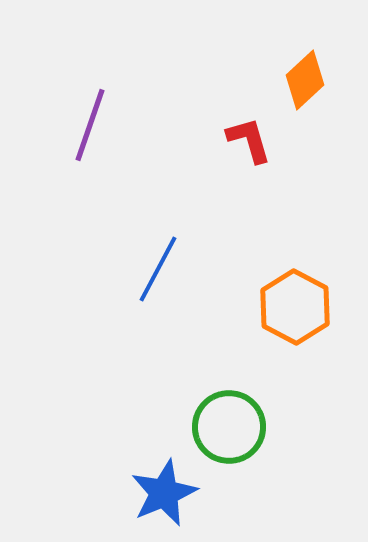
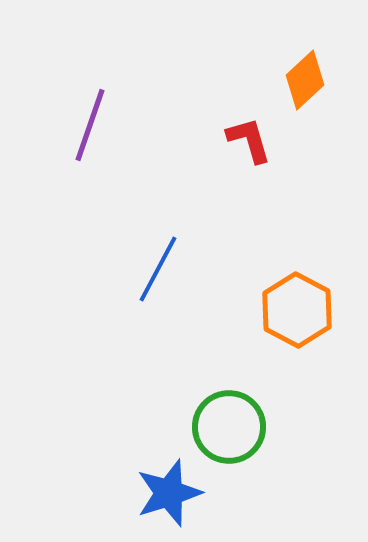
orange hexagon: moved 2 px right, 3 px down
blue star: moved 5 px right; rotated 6 degrees clockwise
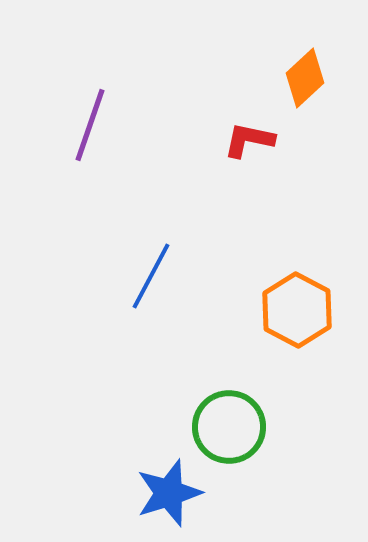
orange diamond: moved 2 px up
red L-shape: rotated 62 degrees counterclockwise
blue line: moved 7 px left, 7 px down
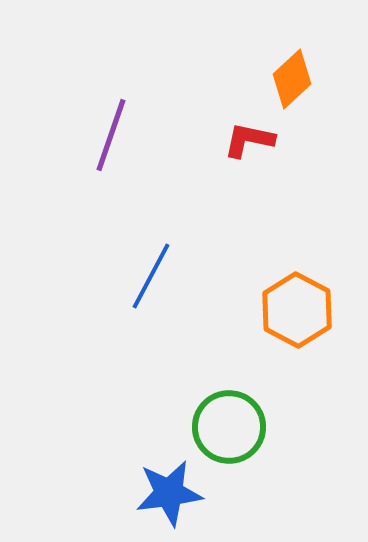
orange diamond: moved 13 px left, 1 px down
purple line: moved 21 px right, 10 px down
blue star: rotated 10 degrees clockwise
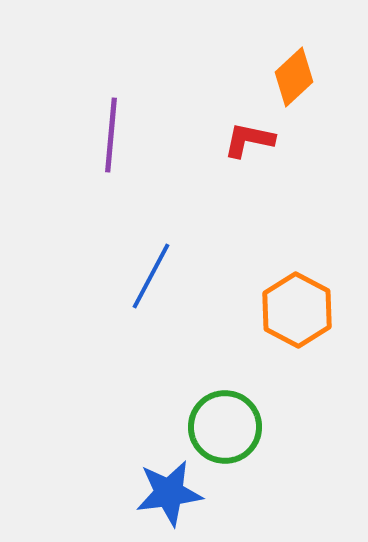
orange diamond: moved 2 px right, 2 px up
purple line: rotated 14 degrees counterclockwise
green circle: moved 4 px left
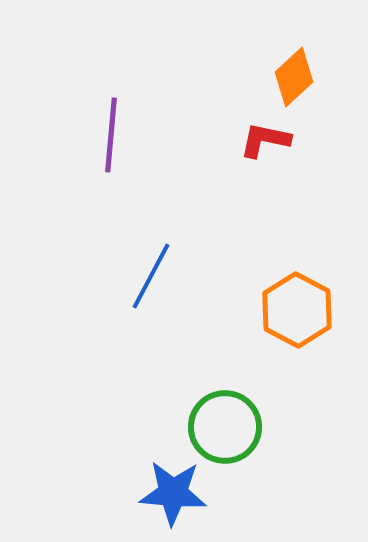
red L-shape: moved 16 px right
blue star: moved 4 px right; rotated 12 degrees clockwise
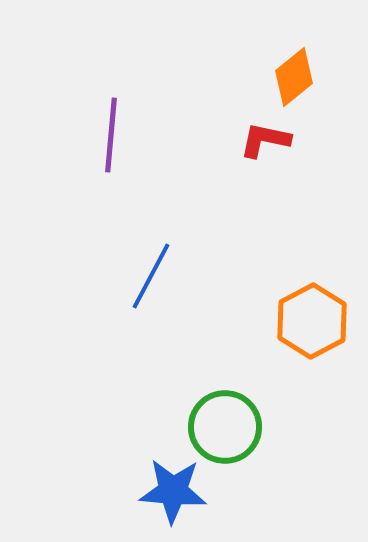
orange diamond: rotated 4 degrees clockwise
orange hexagon: moved 15 px right, 11 px down; rotated 4 degrees clockwise
blue star: moved 2 px up
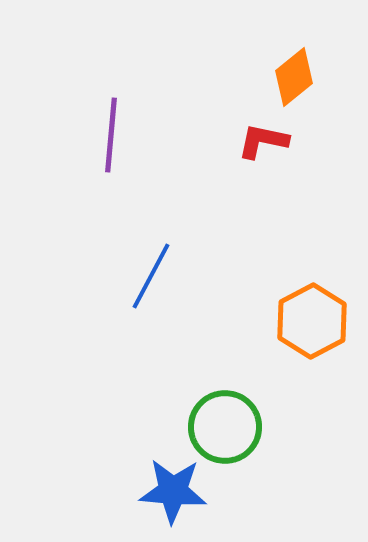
red L-shape: moved 2 px left, 1 px down
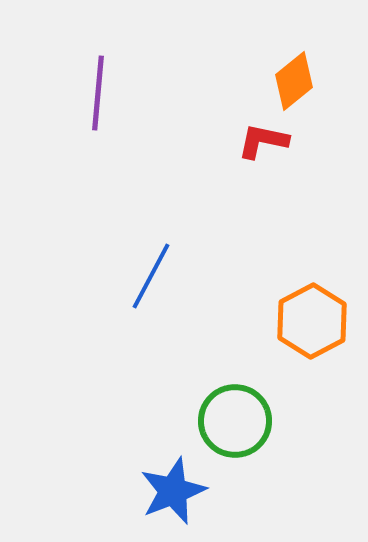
orange diamond: moved 4 px down
purple line: moved 13 px left, 42 px up
green circle: moved 10 px right, 6 px up
blue star: rotated 26 degrees counterclockwise
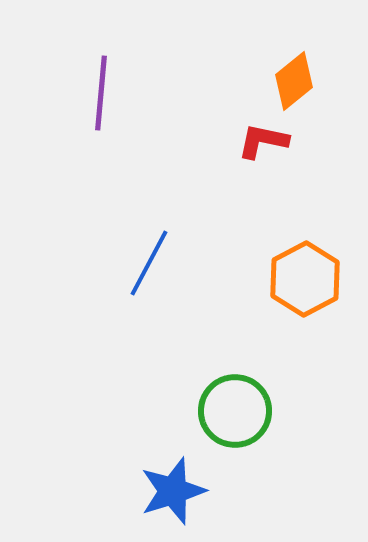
purple line: moved 3 px right
blue line: moved 2 px left, 13 px up
orange hexagon: moved 7 px left, 42 px up
green circle: moved 10 px up
blue star: rotated 4 degrees clockwise
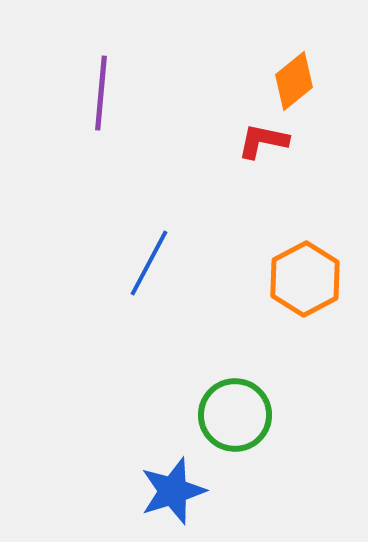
green circle: moved 4 px down
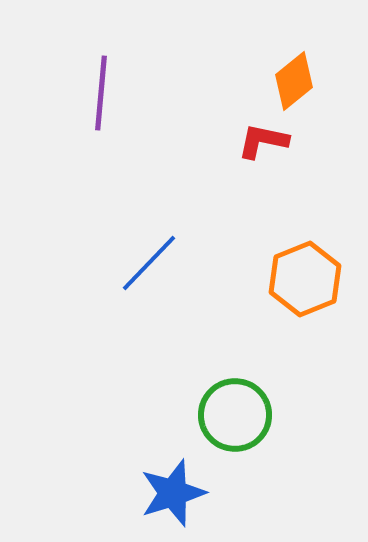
blue line: rotated 16 degrees clockwise
orange hexagon: rotated 6 degrees clockwise
blue star: moved 2 px down
